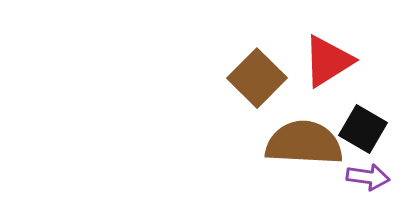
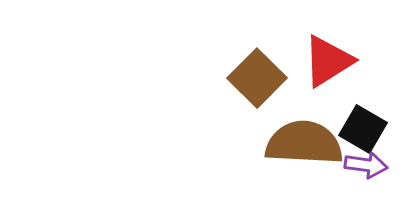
purple arrow: moved 2 px left, 12 px up
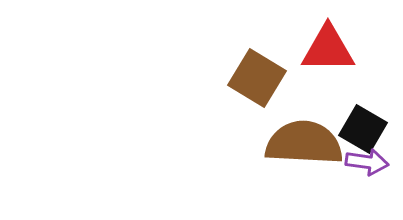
red triangle: moved 12 px up; rotated 32 degrees clockwise
brown square: rotated 14 degrees counterclockwise
purple arrow: moved 1 px right, 3 px up
